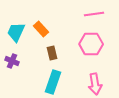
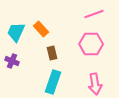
pink line: rotated 12 degrees counterclockwise
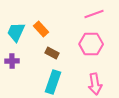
brown rectangle: rotated 48 degrees counterclockwise
purple cross: rotated 24 degrees counterclockwise
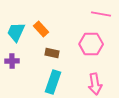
pink line: moved 7 px right; rotated 30 degrees clockwise
brown rectangle: rotated 16 degrees counterclockwise
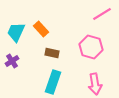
pink line: moved 1 px right; rotated 42 degrees counterclockwise
pink hexagon: moved 3 px down; rotated 15 degrees clockwise
purple cross: rotated 32 degrees counterclockwise
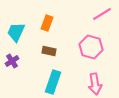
orange rectangle: moved 6 px right, 6 px up; rotated 63 degrees clockwise
brown rectangle: moved 3 px left, 2 px up
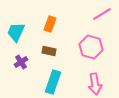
orange rectangle: moved 3 px right, 1 px down
purple cross: moved 9 px right, 1 px down
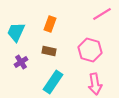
pink hexagon: moved 1 px left, 3 px down
cyan rectangle: rotated 15 degrees clockwise
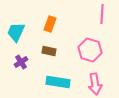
pink line: rotated 54 degrees counterclockwise
cyan rectangle: moved 5 px right; rotated 65 degrees clockwise
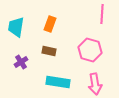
cyan trapezoid: moved 5 px up; rotated 15 degrees counterclockwise
